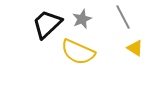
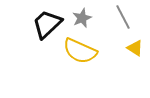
gray star: moved 1 px up
yellow semicircle: moved 2 px right, 1 px up
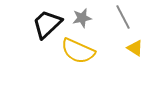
gray star: rotated 12 degrees clockwise
yellow semicircle: moved 2 px left
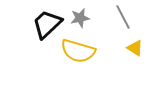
gray star: moved 2 px left
yellow semicircle: rotated 8 degrees counterclockwise
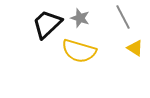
gray star: rotated 30 degrees clockwise
yellow semicircle: moved 1 px right
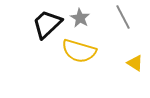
gray star: rotated 12 degrees clockwise
yellow triangle: moved 15 px down
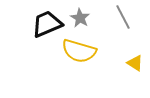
black trapezoid: rotated 20 degrees clockwise
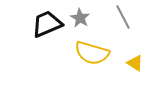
yellow semicircle: moved 13 px right, 2 px down
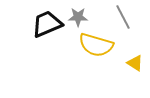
gray star: moved 2 px left, 1 px up; rotated 30 degrees counterclockwise
yellow semicircle: moved 4 px right, 8 px up
